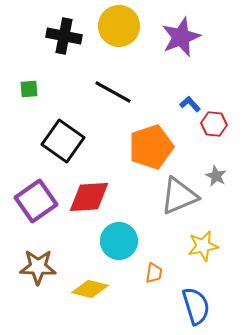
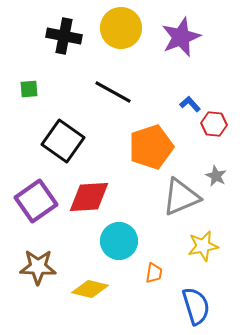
yellow circle: moved 2 px right, 2 px down
gray triangle: moved 2 px right, 1 px down
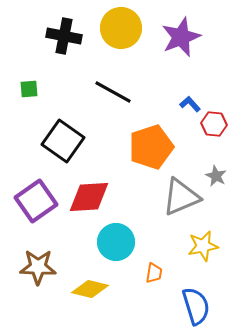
cyan circle: moved 3 px left, 1 px down
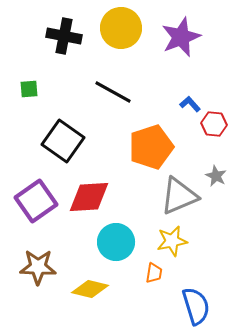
gray triangle: moved 2 px left, 1 px up
yellow star: moved 31 px left, 5 px up
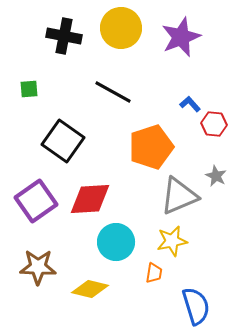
red diamond: moved 1 px right, 2 px down
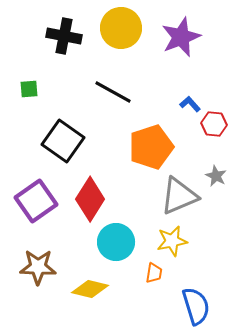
red diamond: rotated 54 degrees counterclockwise
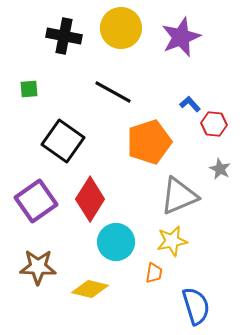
orange pentagon: moved 2 px left, 5 px up
gray star: moved 4 px right, 7 px up
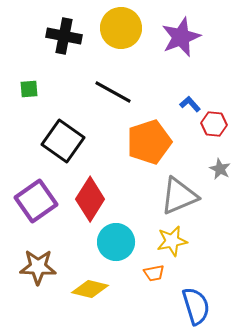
orange trapezoid: rotated 70 degrees clockwise
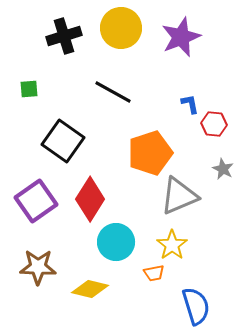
black cross: rotated 28 degrees counterclockwise
blue L-shape: rotated 30 degrees clockwise
orange pentagon: moved 1 px right, 11 px down
gray star: moved 3 px right
yellow star: moved 4 px down; rotated 24 degrees counterclockwise
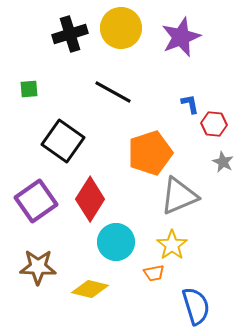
black cross: moved 6 px right, 2 px up
gray star: moved 7 px up
